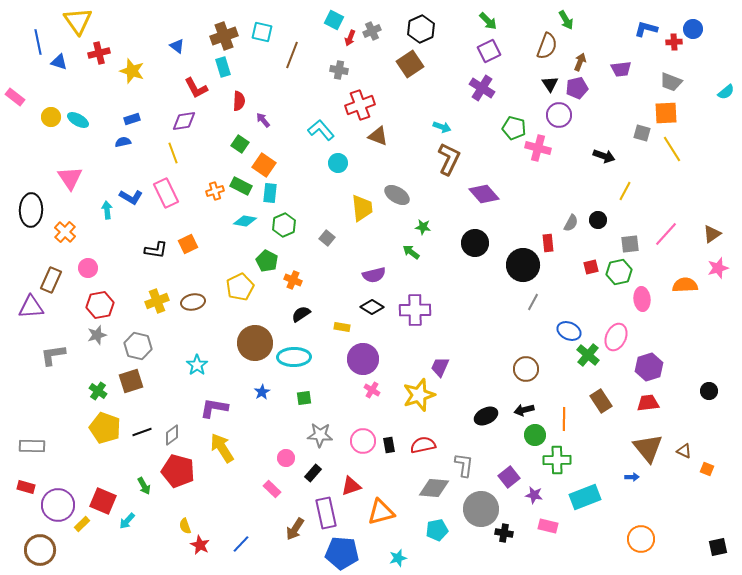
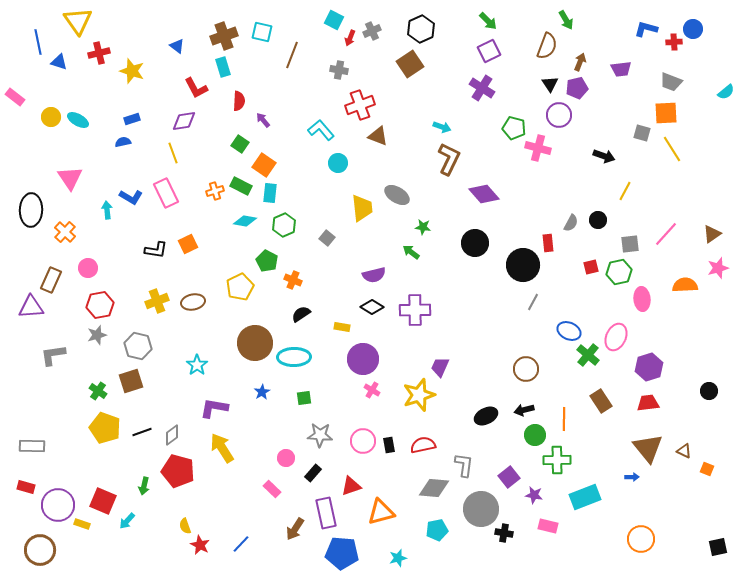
green arrow at (144, 486): rotated 42 degrees clockwise
yellow rectangle at (82, 524): rotated 63 degrees clockwise
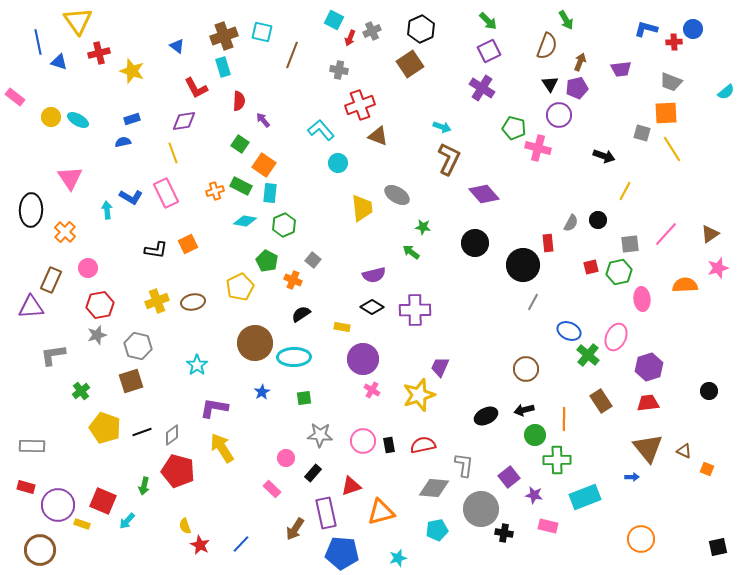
brown triangle at (712, 234): moved 2 px left
gray square at (327, 238): moved 14 px left, 22 px down
green cross at (98, 391): moved 17 px left; rotated 18 degrees clockwise
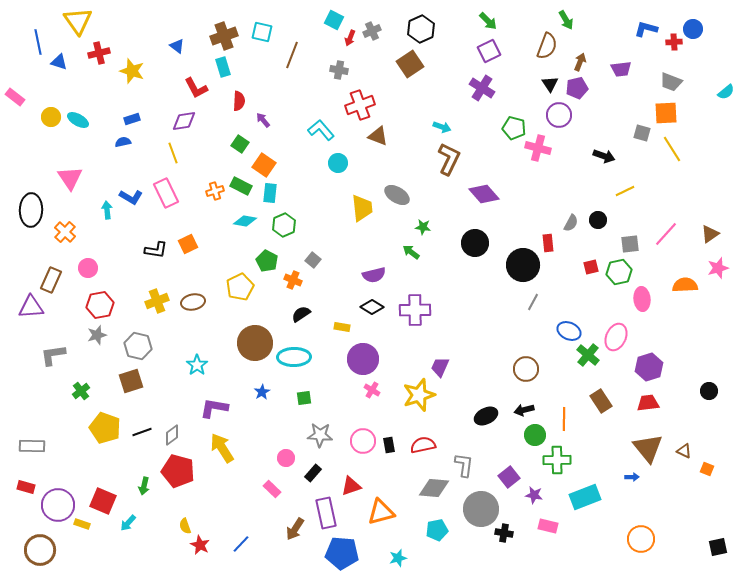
yellow line at (625, 191): rotated 36 degrees clockwise
cyan arrow at (127, 521): moved 1 px right, 2 px down
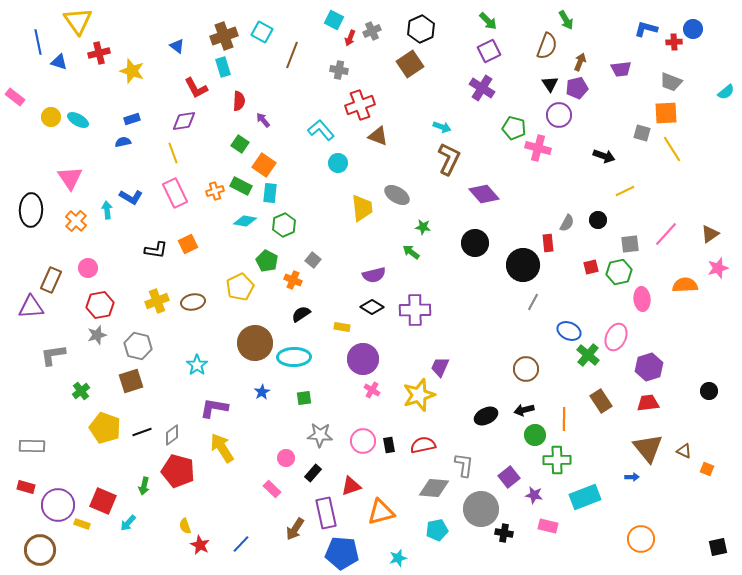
cyan square at (262, 32): rotated 15 degrees clockwise
pink rectangle at (166, 193): moved 9 px right
gray semicircle at (571, 223): moved 4 px left
orange cross at (65, 232): moved 11 px right, 11 px up
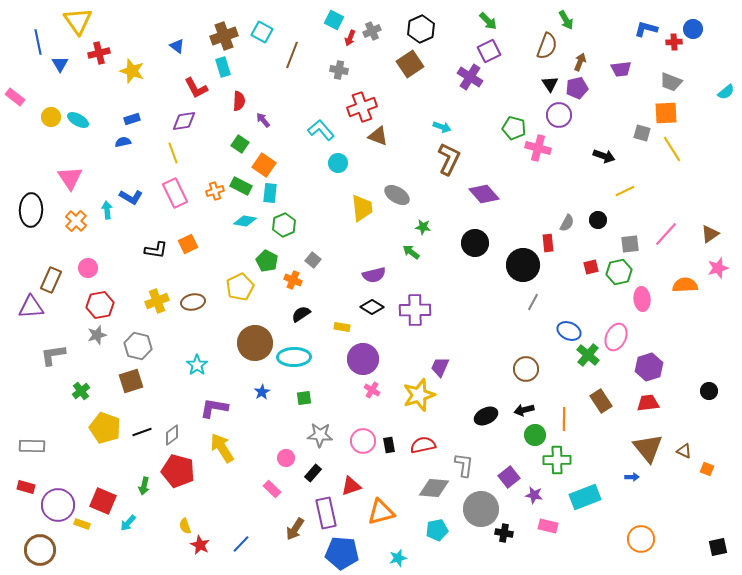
blue triangle at (59, 62): moved 1 px right, 2 px down; rotated 42 degrees clockwise
purple cross at (482, 88): moved 12 px left, 11 px up
red cross at (360, 105): moved 2 px right, 2 px down
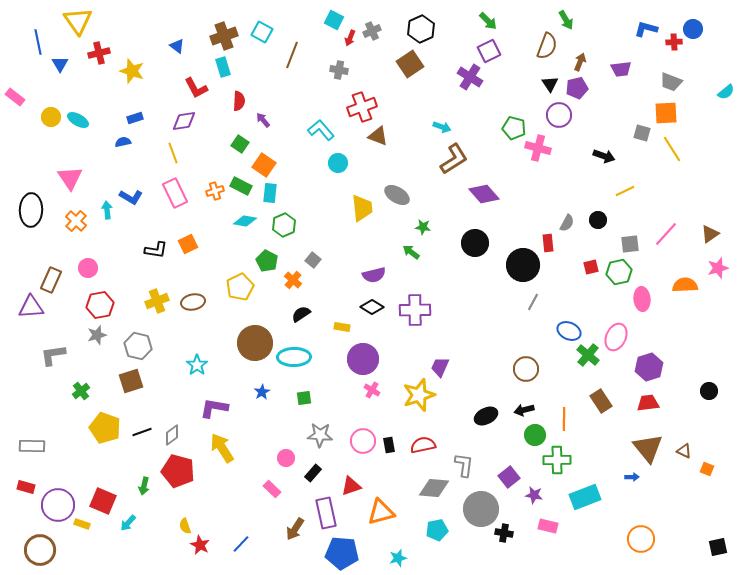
blue rectangle at (132, 119): moved 3 px right, 1 px up
brown L-shape at (449, 159): moved 5 px right; rotated 32 degrees clockwise
orange cross at (293, 280): rotated 18 degrees clockwise
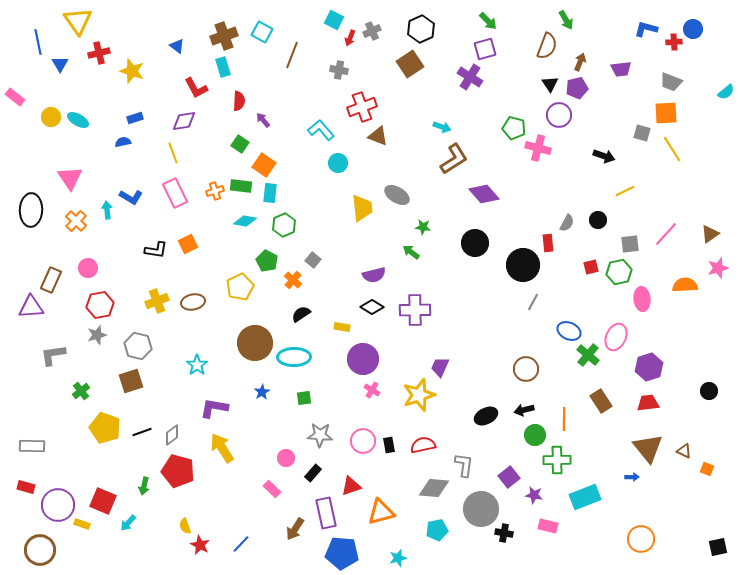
purple square at (489, 51): moved 4 px left, 2 px up; rotated 10 degrees clockwise
green rectangle at (241, 186): rotated 20 degrees counterclockwise
